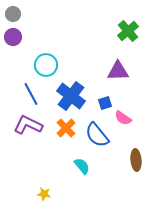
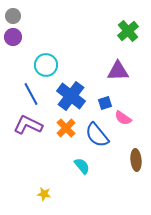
gray circle: moved 2 px down
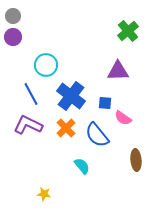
blue square: rotated 24 degrees clockwise
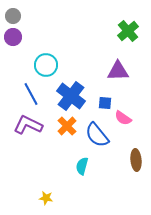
orange cross: moved 1 px right, 2 px up
cyan semicircle: rotated 126 degrees counterclockwise
yellow star: moved 2 px right, 4 px down
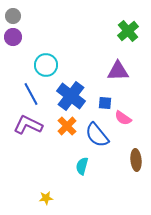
yellow star: rotated 16 degrees counterclockwise
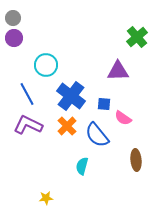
gray circle: moved 2 px down
green cross: moved 9 px right, 6 px down
purple circle: moved 1 px right, 1 px down
blue line: moved 4 px left
blue square: moved 1 px left, 1 px down
